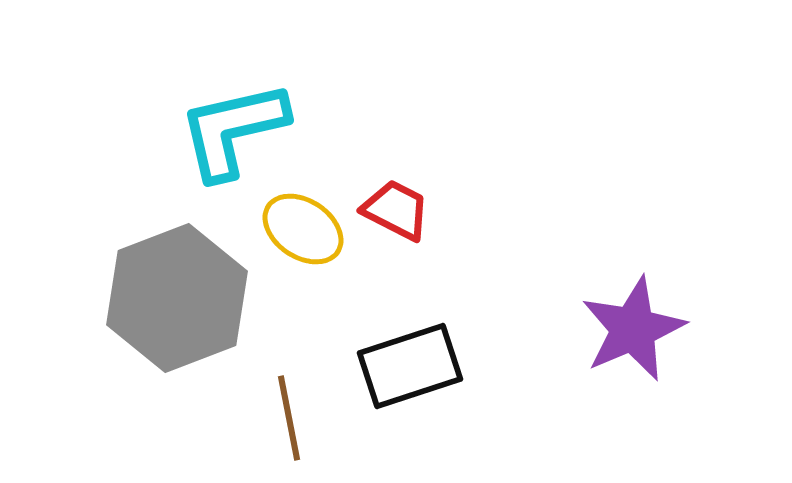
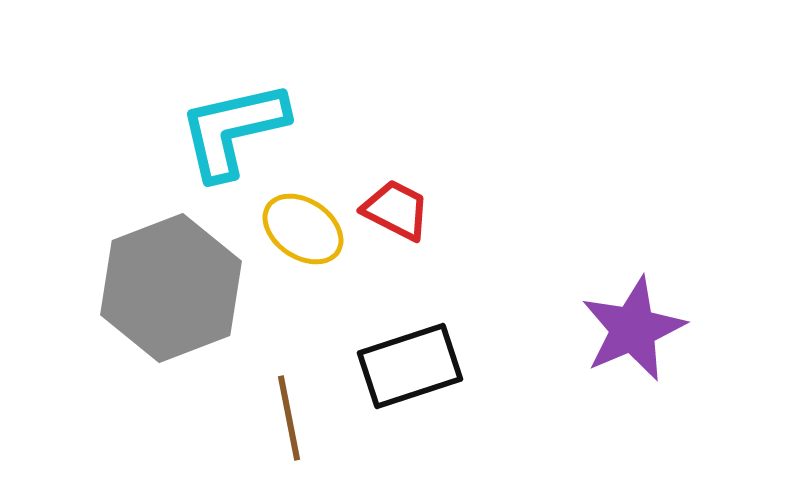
gray hexagon: moved 6 px left, 10 px up
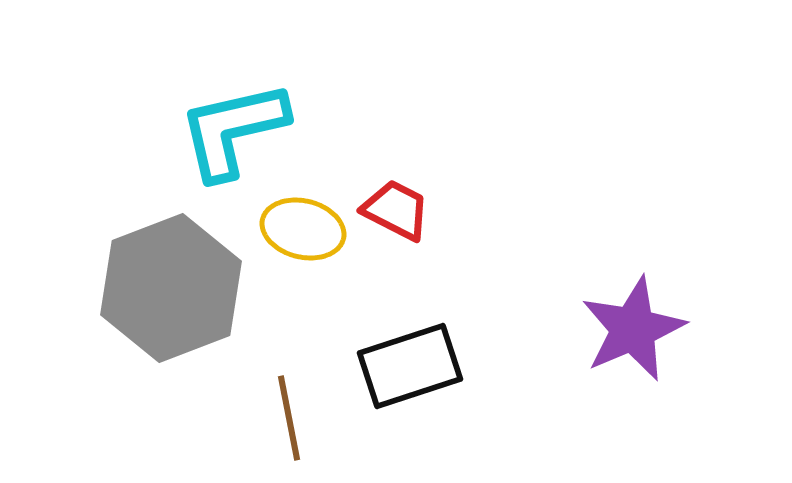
yellow ellipse: rotated 20 degrees counterclockwise
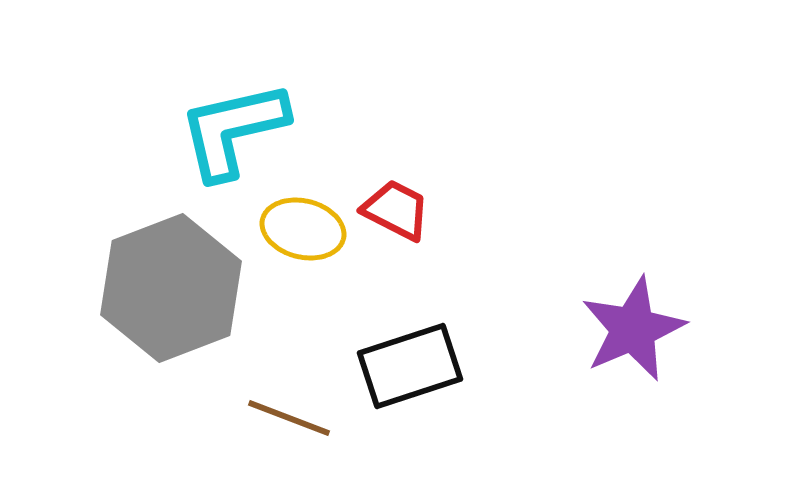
brown line: rotated 58 degrees counterclockwise
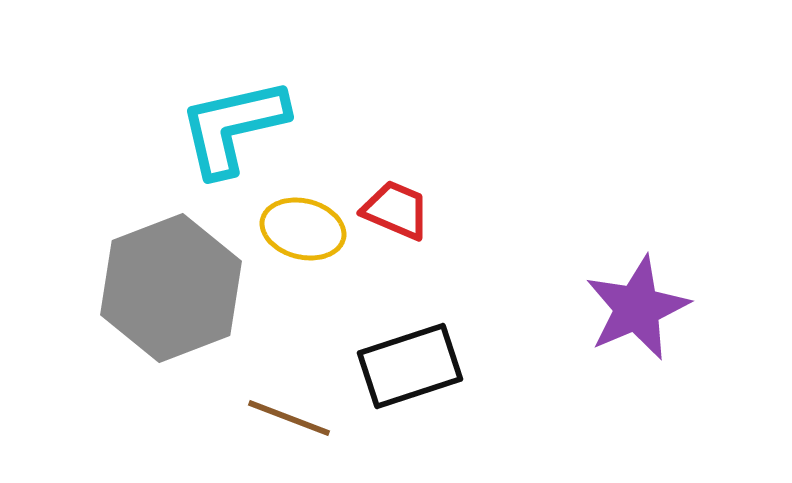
cyan L-shape: moved 3 px up
red trapezoid: rotated 4 degrees counterclockwise
purple star: moved 4 px right, 21 px up
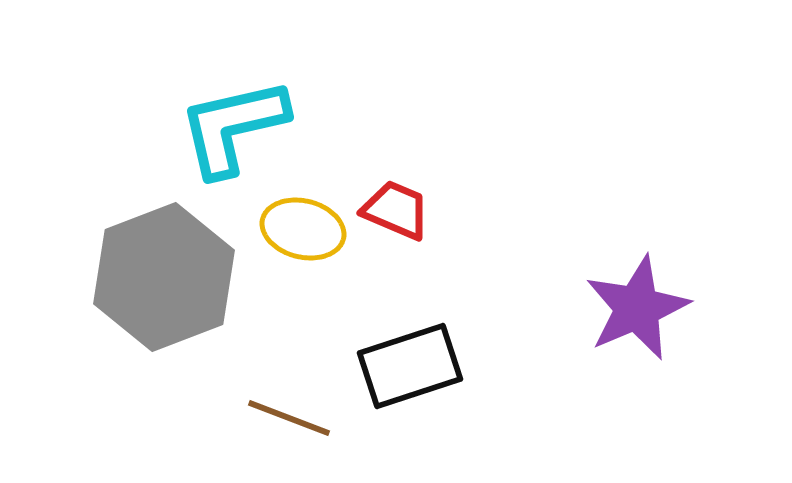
gray hexagon: moved 7 px left, 11 px up
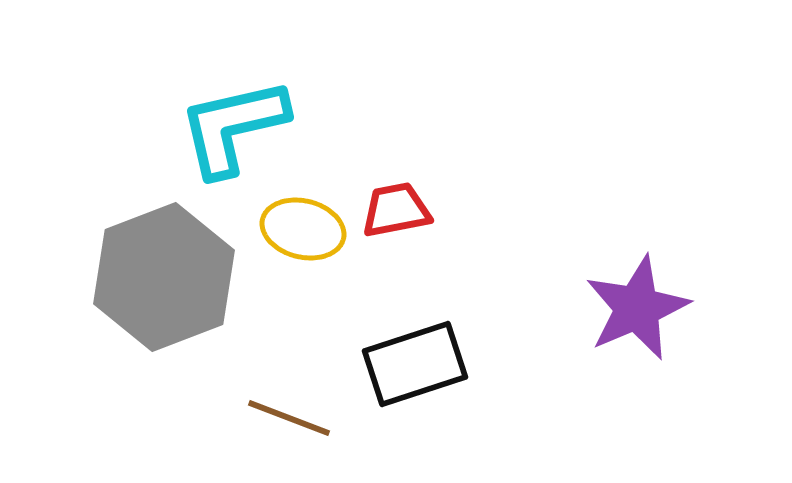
red trapezoid: rotated 34 degrees counterclockwise
black rectangle: moved 5 px right, 2 px up
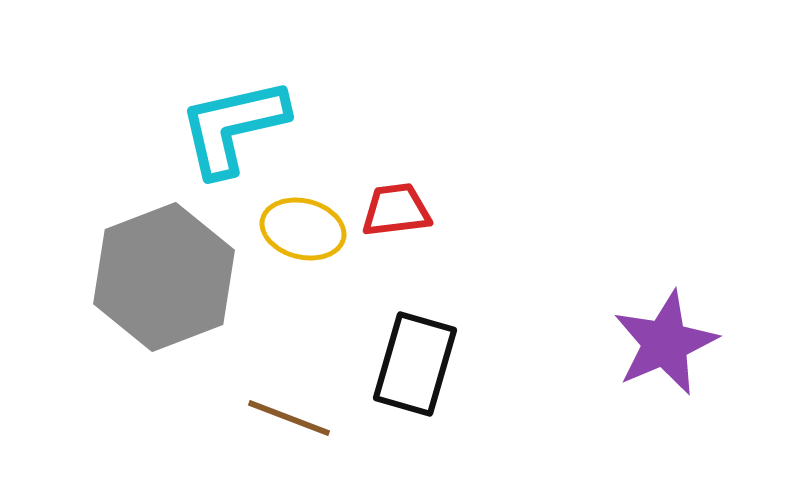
red trapezoid: rotated 4 degrees clockwise
purple star: moved 28 px right, 35 px down
black rectangle: rotated 56 degrees counterclockwise
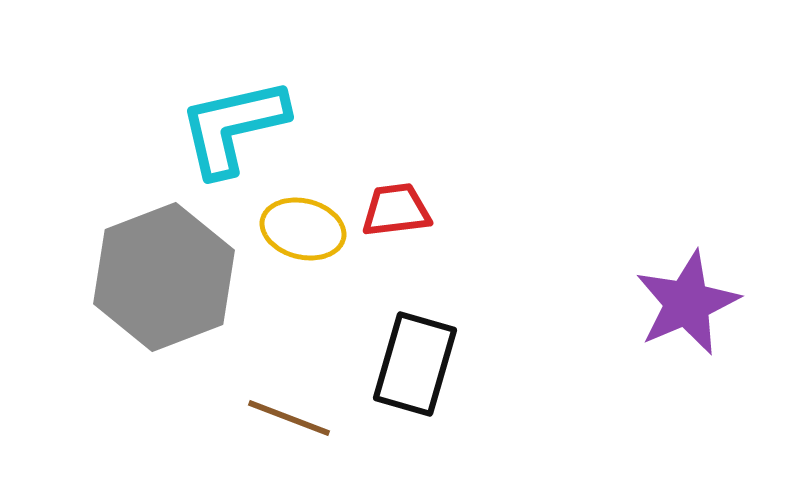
purple star: moved 22 px right, 40 px up
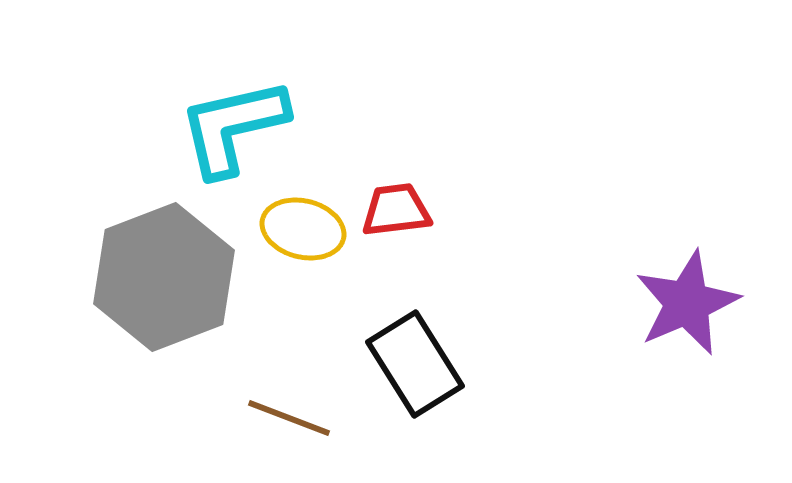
black rectangle: rotated 48 degrees counterclockwise
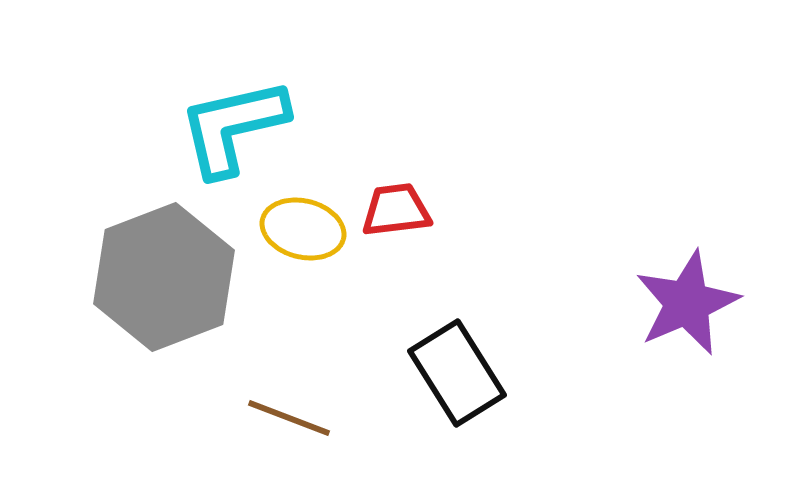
black rectangle: moved 42 px right, 9 px down
